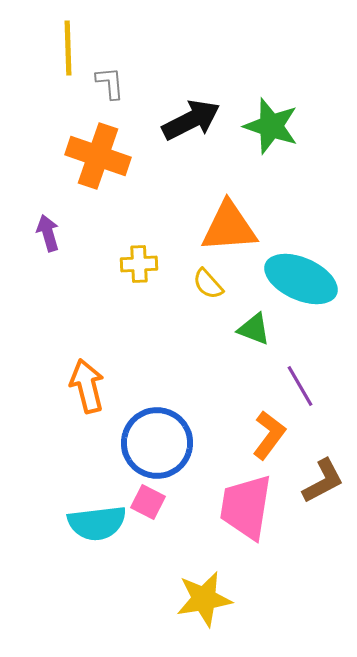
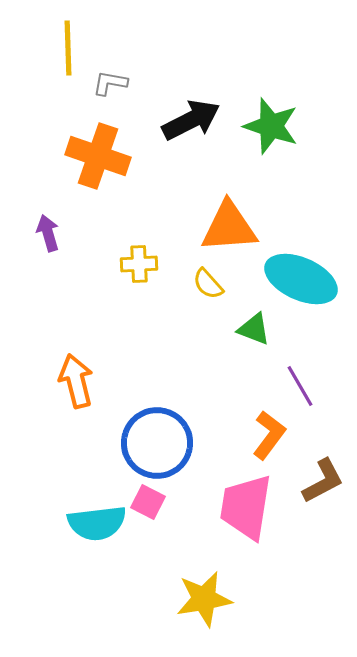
gray L-shape: rotated 75 degrees counterclockwise
orange arrow: moved 11 px left, 5 px up
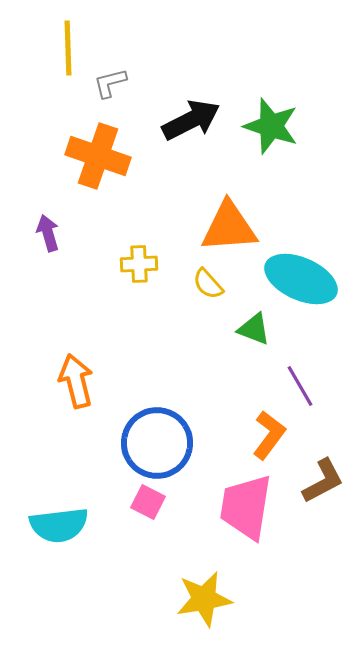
gray L-shape: rotated 24 degrees counterclockwise
cyan semicircle: moved 38 px left, 2 px down
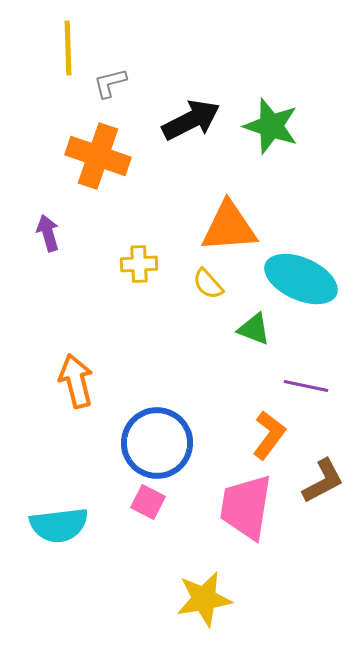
purple line: moved 6 px right; rotated 48 degrees counterclockwise
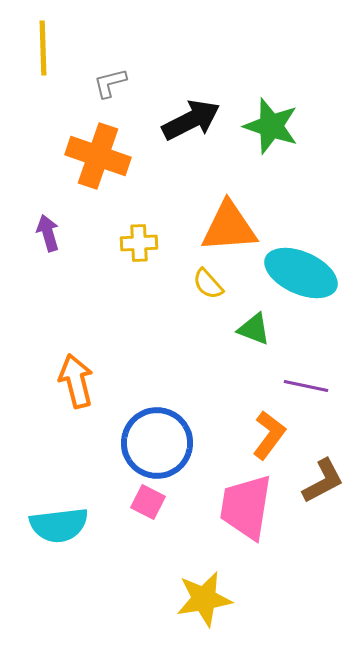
yellow line: moved 25 px left
yellow cross: moved 21 px up
cyan ellipse: moved 6 px up
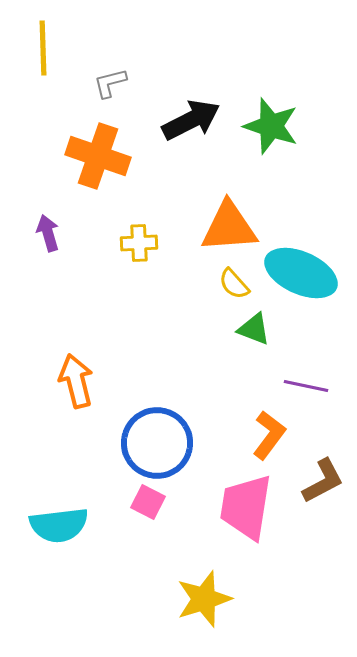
yellow semicircle: moved 26 px right
yellow star: rotated 8 degrees counterclockwise
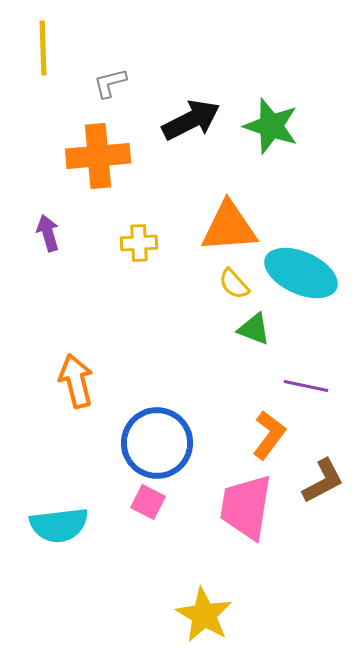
orange cross: rotated 24 degrees counterclockwise
yellow star: moved 16 px down; rotated 24 degrees counterclockwise
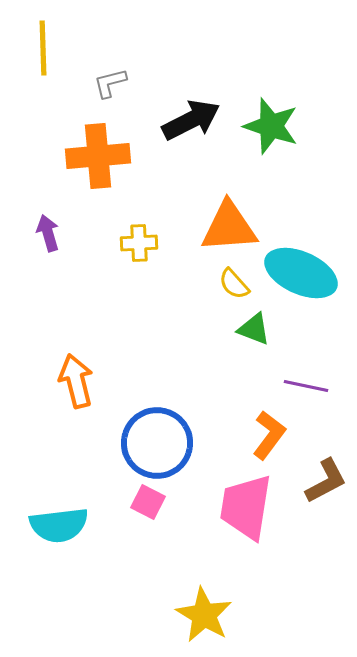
brown L-shape: moved 3 px right
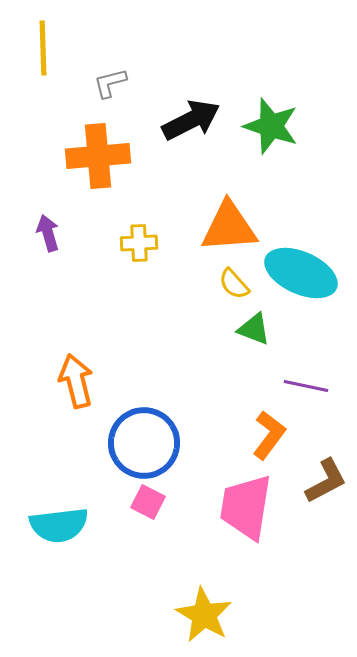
blue circle: moved 13 px left
